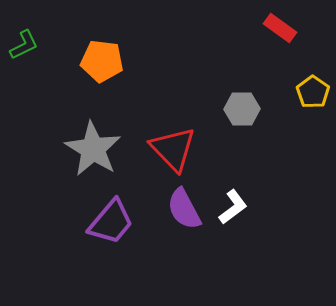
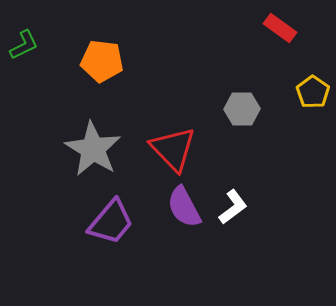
purple semicircle: moved 2 px up
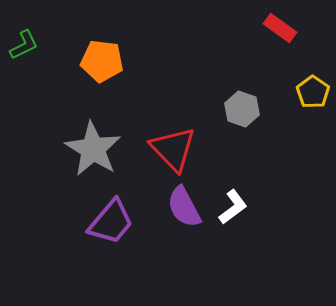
gray hexagon: rotated 20 degrees clockwise
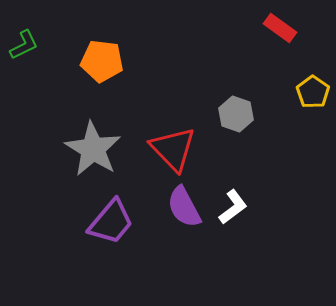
gray hexagon: moved 6 px left, 5 px down
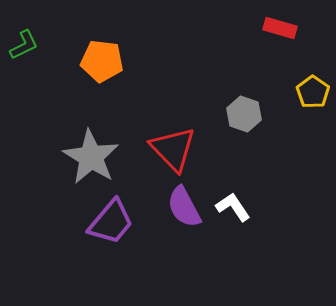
red rectangle: rotated 20 degrees counterclockwise
gray hexagon: moved 8 px right
gray star: moved 2 px left, 8 px down
white L-shape: rotated 87 degrees counterclockwise
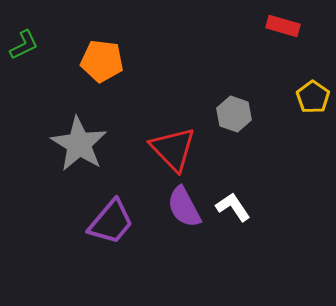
red rectangle: moved 3 px right, 2 px up
yellow pentagon: moved 5 px down
gray hexagon: moved 10 px left
gray star: moved 12 px left, 13 px up
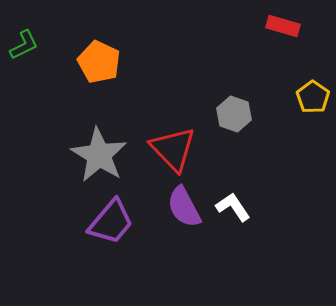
orange pentagon: moved 3 px left, 1 px down; rotated 18 degrees clockwise
gray star: moved 20 px right, 11 px down
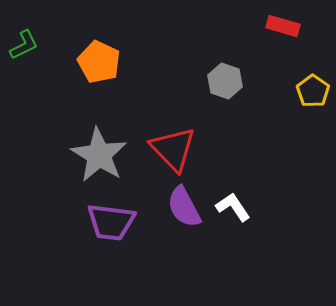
yellow pentagon: moved 6 px up
gray hexagon: moved 9 px left, 33 px up
purple trapezoid: rotated 57 degrees clockwise
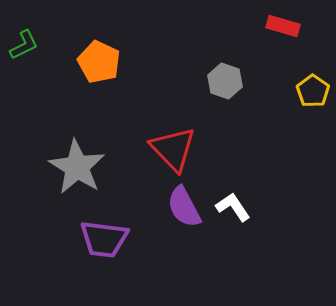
gray star: moved 22 px left, 12 px down
purple trapezoid: moved 7 px left, 17 px down
